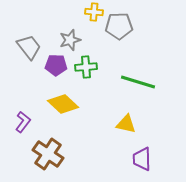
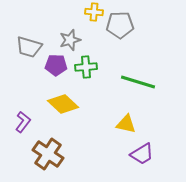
gray pentagon: moved 1 px right, 1 px up
gray trapezoid: rotated 144 degrees clockwise
purple trapezoid: moved 5 px up; rotated 120 degrees counterclockwise
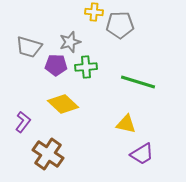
gray star: moved 2 px down
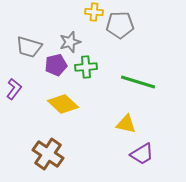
purple pentagon: rotated 15 degrees counterclockwise
purple L-shape: moved 9 px left, 33 px up
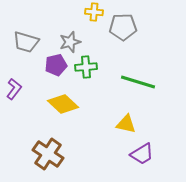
gray pentagon: moved 3 px right, 2 px down
gray trapezoid: moved 3 px left, 5 px up
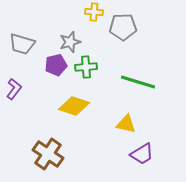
gray trapezoid: moved 4 px left, 2 px down
yellow diamond: moved 11 px right, 2 px down; rotated 24 degrees counterclockwise
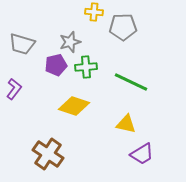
green line: moved 7 px left; rotated 8 degrees clockwise
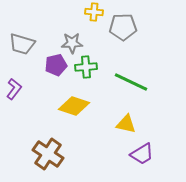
gray star: moved 2 px right, 1 px down; rotated 15 degrees clockwise
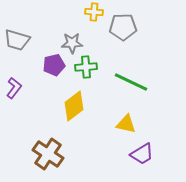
gray trapezoid: moved 5 px left, 4 px up
purple pentagon: moved 2 px left
purple L-shape: moved 1 px up
yellow diamond: rotated 56 degrees counterclockwise
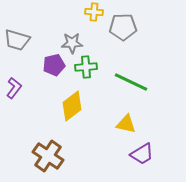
yellow diamond: moved 2 px left
brown cross: moved 2 px down
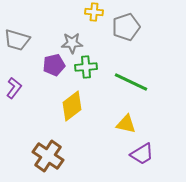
gray pentagon: moved 3 px right; rotated 16 degrees counterclockwise
